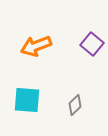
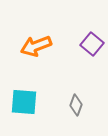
cyan square: moved 3 px left, 2 px down
gray diamond: moved 1 px right; rotated 25 degrees counterclockwise
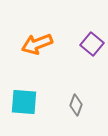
orange arrow: moved 1 px right, 2 px up
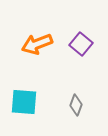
purple square: moved 11 px left
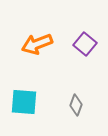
purple square: moved 4 px right
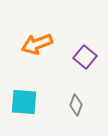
purple square: moved 13 px down
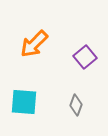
orange arrow: moved 3 px left; rotated 24 degrees counterclockwise
purple square: rotated 10 degrees clockwise
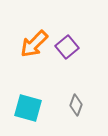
purple square: moved 18 px left, 10 px up
cyan square: moved 4 px right, 6 px down; rotated 12 degrees clockwise
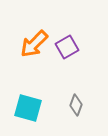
purple square: rotated 10 degrees clockwise
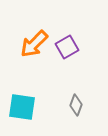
cyan square: moved 6 px left, 1 px up; rotated 8 degrees counterclockwise
